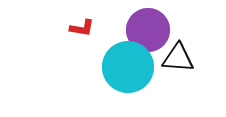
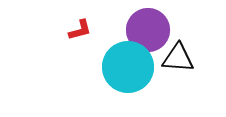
red L-shape: moved 2 px left, 2 px down; rotated 25 degrees counterclockwise
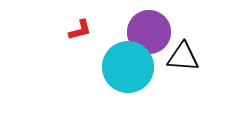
purple circle: moved 1 px right, 2 px down
black triangle: moved 5 px right, 1 px up
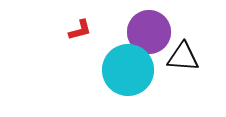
cyan circle: moved 3 px down
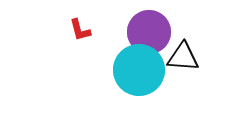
red L-shape: rotated 90 degrees clockwise
cyan circle: moved 11 px right
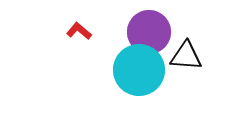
red L-shape: moved 1 px left, 1 px down; rotated 145 degrees clockwise
black triangle: moved 3 px right, 1 px up
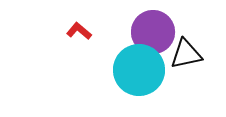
purple circle: moved 4 px right
black triangle: moved 2 px up; rotated 16 degrees counterclockwise
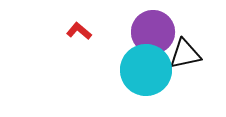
black triangle: moved 1 px left
cyan circle: moved 7 px right
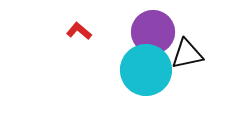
black triangle: moved 2 px right
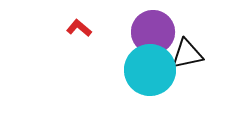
red L-shape: moved 3 px up
cyan circle: moved 4 px right
